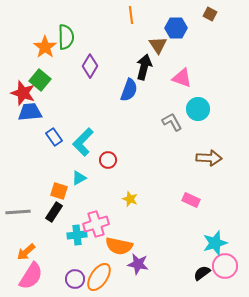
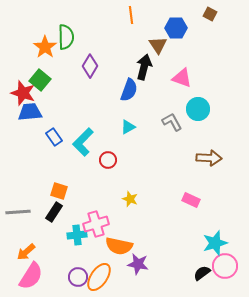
cyan triangle: moved 49 px right, 51 px up
purple circle: moved 3 px right, 2 px up
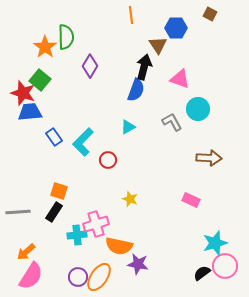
pink triangle: moved 2 px left, 1 px down
blue semicircle: moved 7 px right
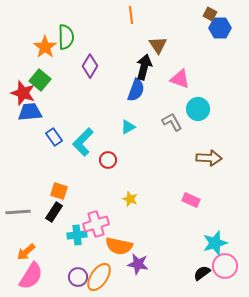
blue hexagon: moved 44 px right
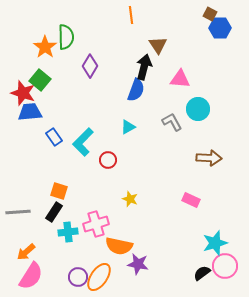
pink triangle: rotated 15 degrees counterclockwise
cyan cross: moved 9 px left, 3 px up
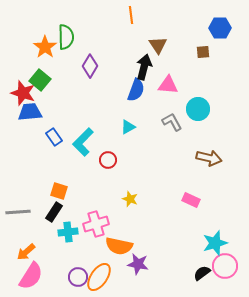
brown square: moved 7 px left, 38 px down; rotated 32 degrees counterclockwise
pink triangle: moved 12 px left, 6 px down
brown arrow: rotated 10 degrees clockwise
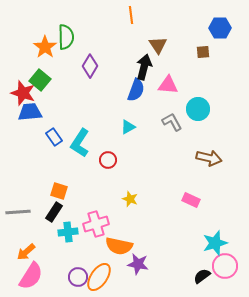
cyan L-shape: moved 3 px left, 1 px down; rotated 12 degrees counterclockwise
black semicircle: moved 3 px down
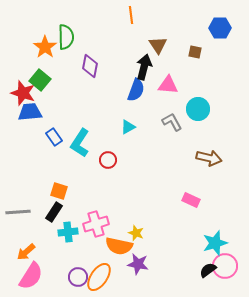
brown square: moved 8 px left; rotated 16 degrees clockwise
purple diamond: rotated 20 degrees counterclockwise
yellow star: moved 6 px right, 34 px down
black semicircle: moved 6 px right, 6 px up
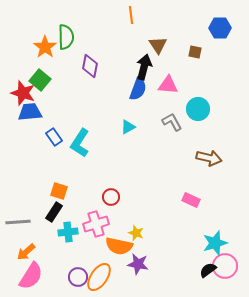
blue semicircle: moved 2 px right, 1 px up
red circle: moved 3 px right, 37 px down
gray line: moved 10 px down
